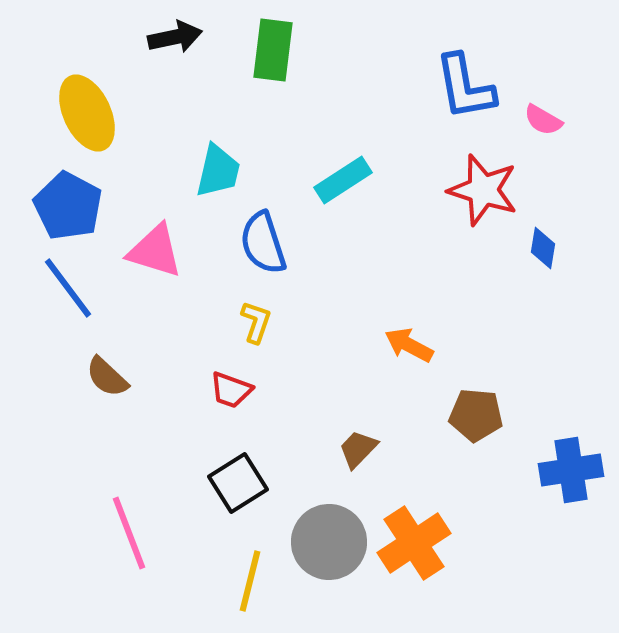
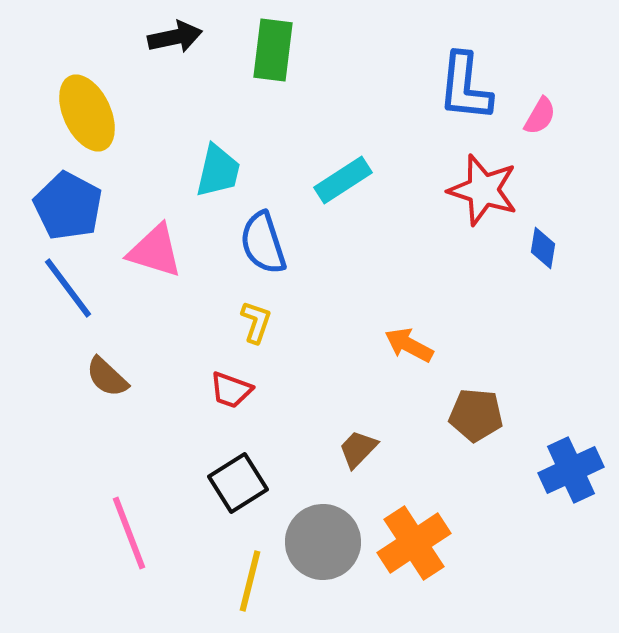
blue L-shape: rotated 16 degrees clockwise
pink semicircle: moved 3 px left, 4 px up; rotated 90 degrees counterclockwise
blue cross: rotated 16 degrees counterclockwise
gray circle: moved 6 px left
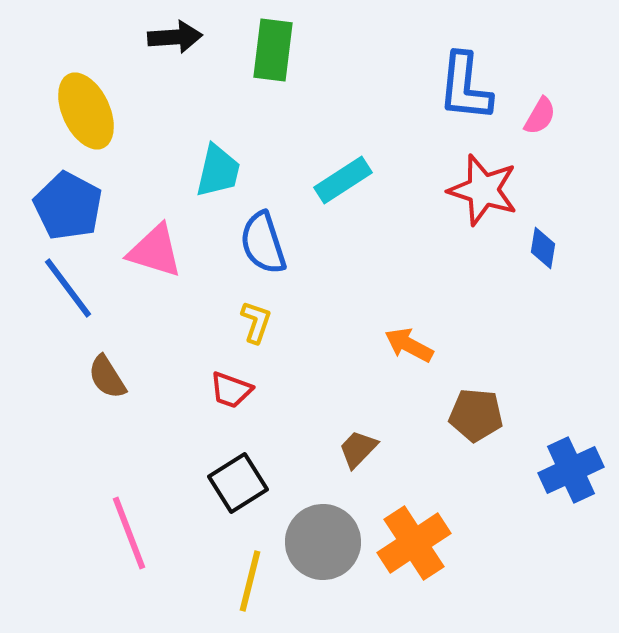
black arrow: rotated 8 degrees clockwise
yellow ellipse: moved 1 px left, 2 px up
brown semicircle: rotated 15 degrees clockwise
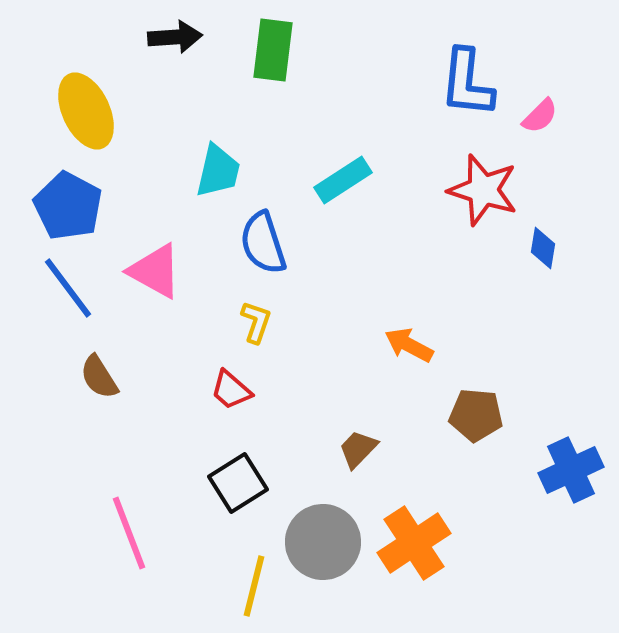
blue L-shape: moved 2 px right, 4 px up
pink semicircle: rotated 15 degrees clockwise
pink triangle: moved 20 px down; rotated 12 degrees clockwise
brown semicircle: moved 8 px left
red trapezoid: rotated 21 degrees clockwise
yellow line: moved 4 px right, 5 px down
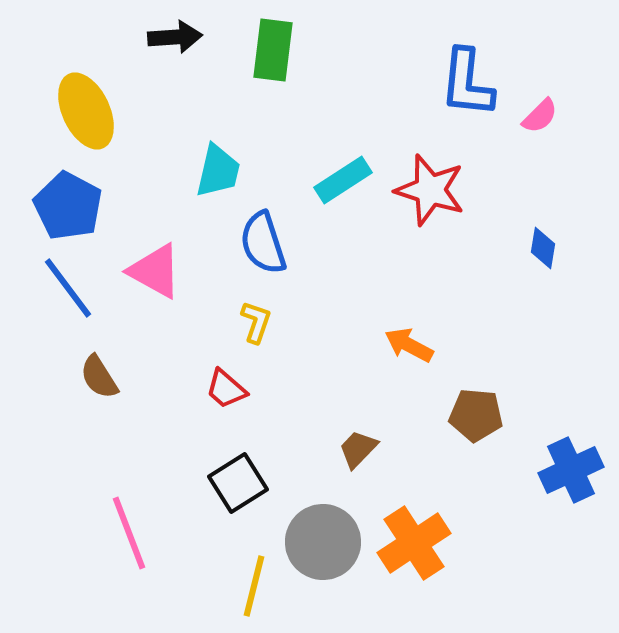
red star: moved 53 px left
red trapezoid: moved 5 px left, 1 px up
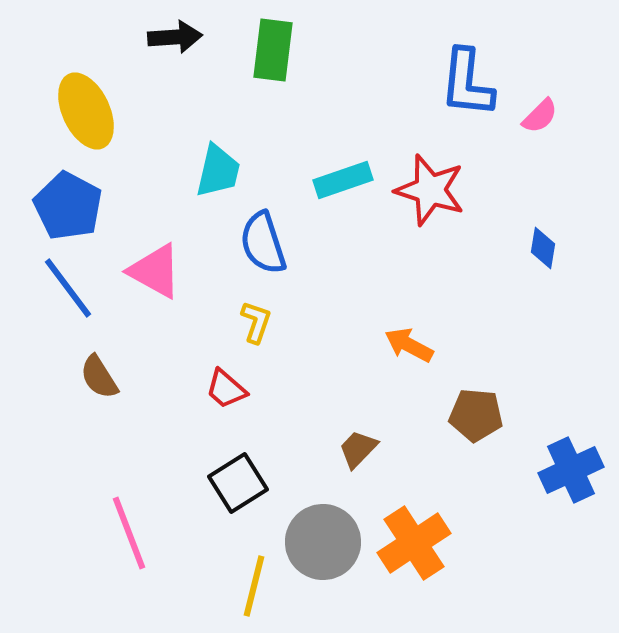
cyan rectangle: rotated 14 degrees clockwise
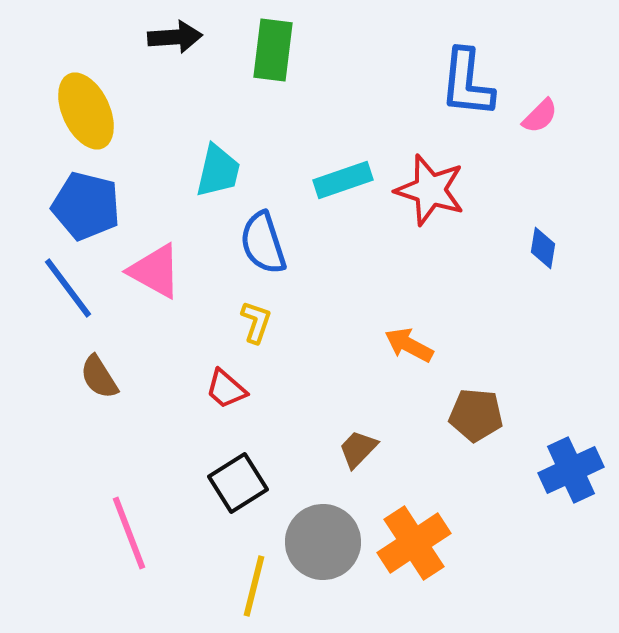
blue pentagon: moved 18 px right; rotated 14 degrees counterclockwise
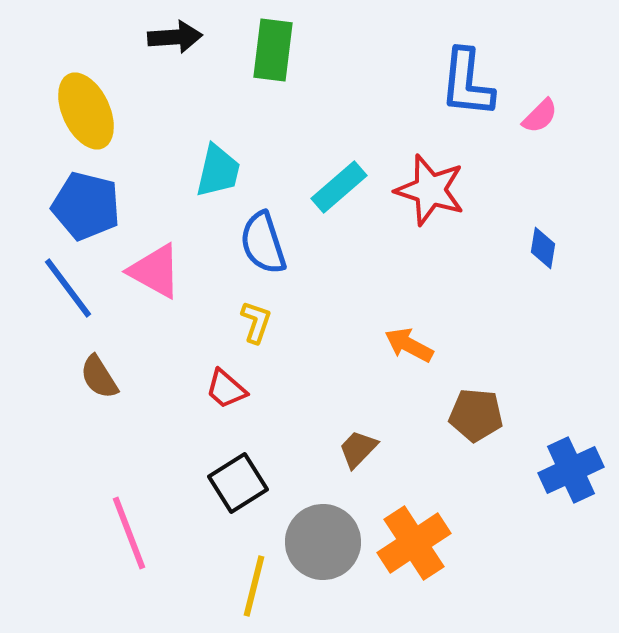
cyan rectangle: moved 4 px left, 7 px down; rotated 22 degrees counterclockwise
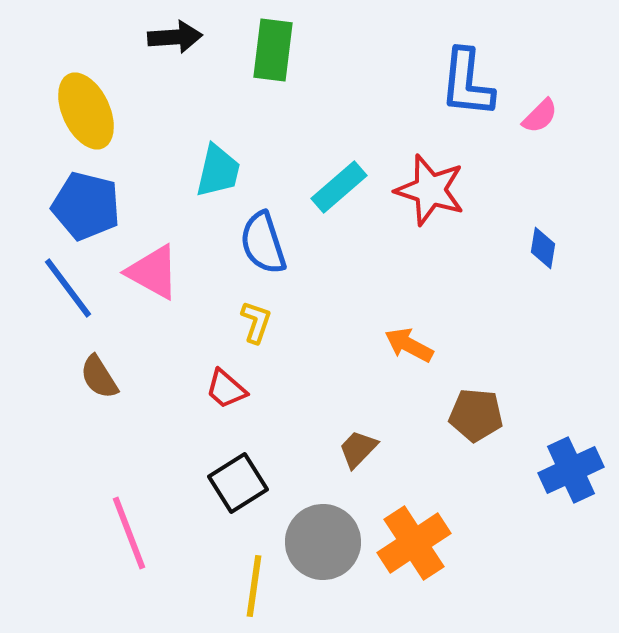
pink triangle: moved 2 px left, 1 px down
yellow line: rotated 6 degrees counterclockwise
